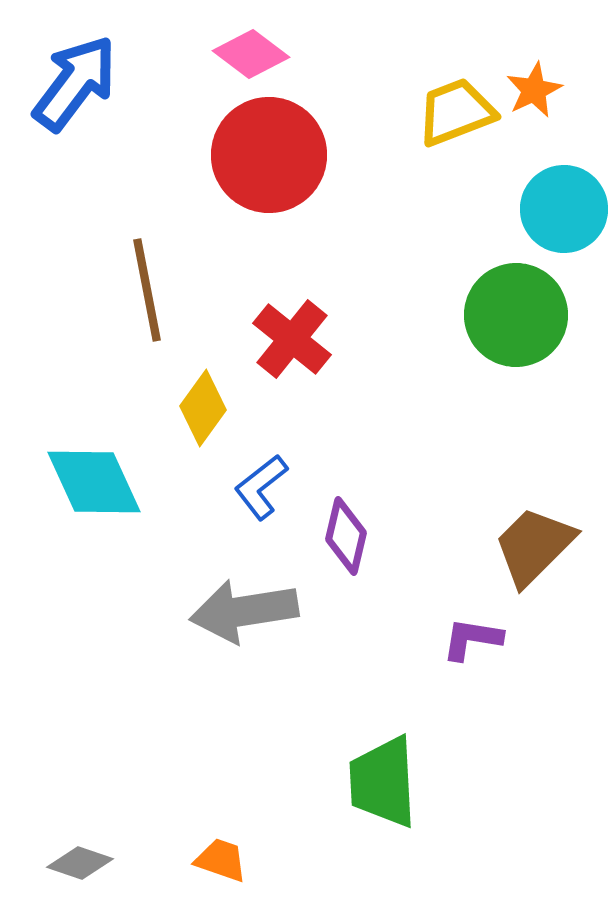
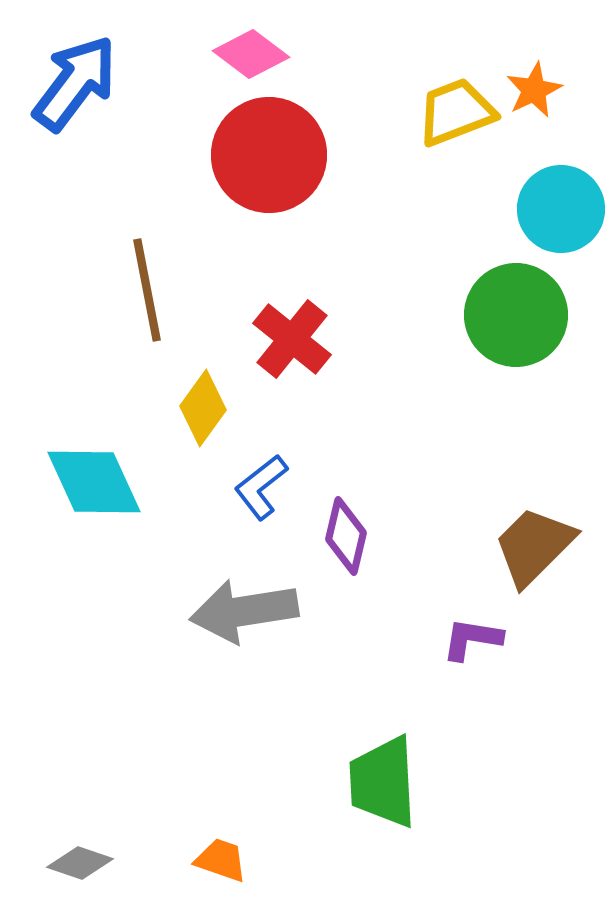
cyan circle: moved 3 px left
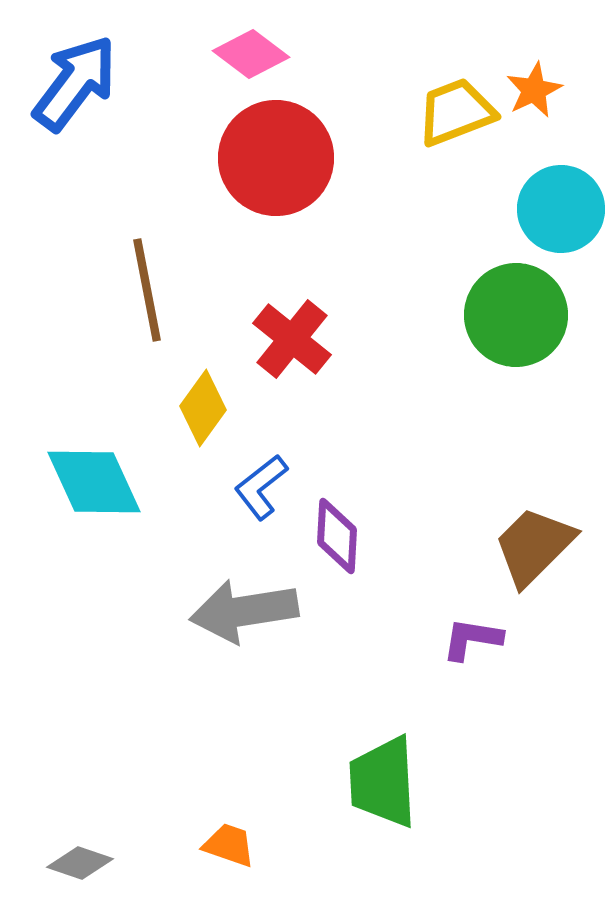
red circle: moved 7 px right, 3 px down
purple diamond: moved 9 px left; rotated 10 degrees counterclockwise
orange trapezoid: moved 8 px right, 15 px up
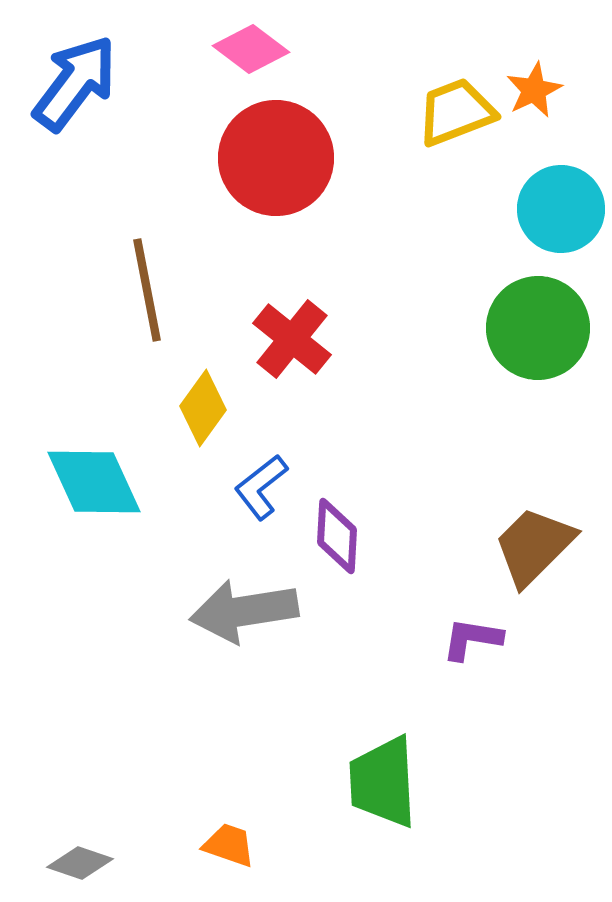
pink diamond: moved 5 px up
green circle: moved 22 px right, 13 px down
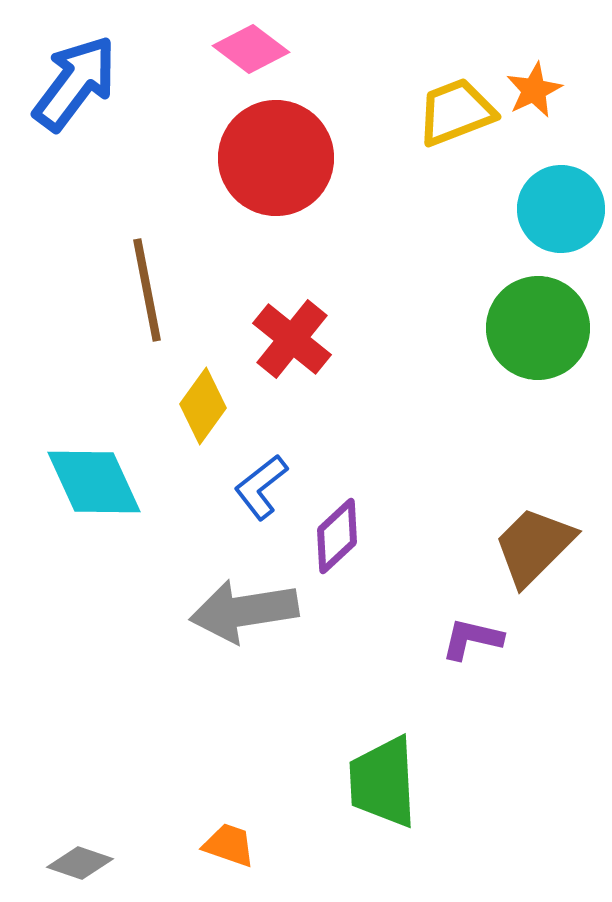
yellow diamond: moved 2 px up
purple diamond: rotated 44 degrees clockwise
purple L-shape: rotated 4 degrees clockwise
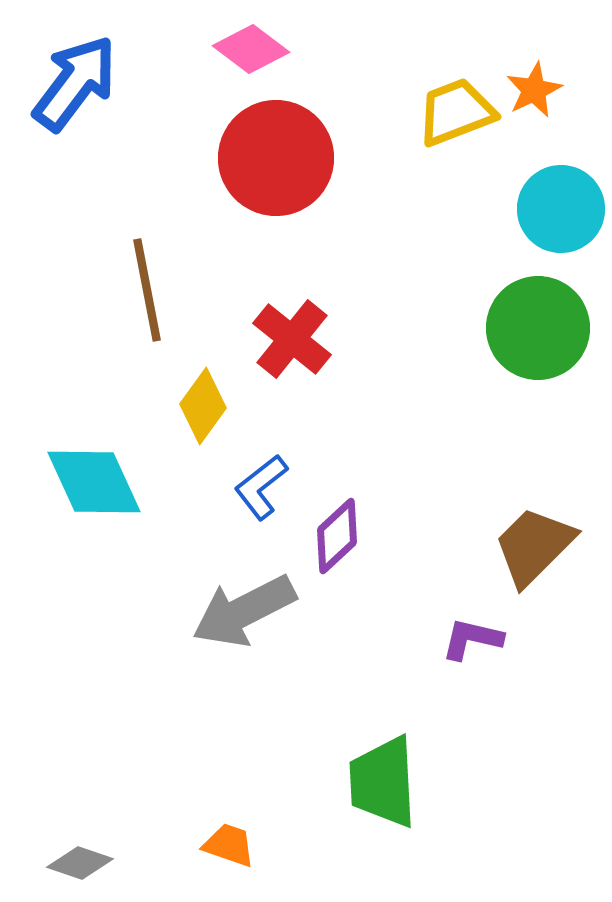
gray arrow: rotated 18 degrees counterclockwise
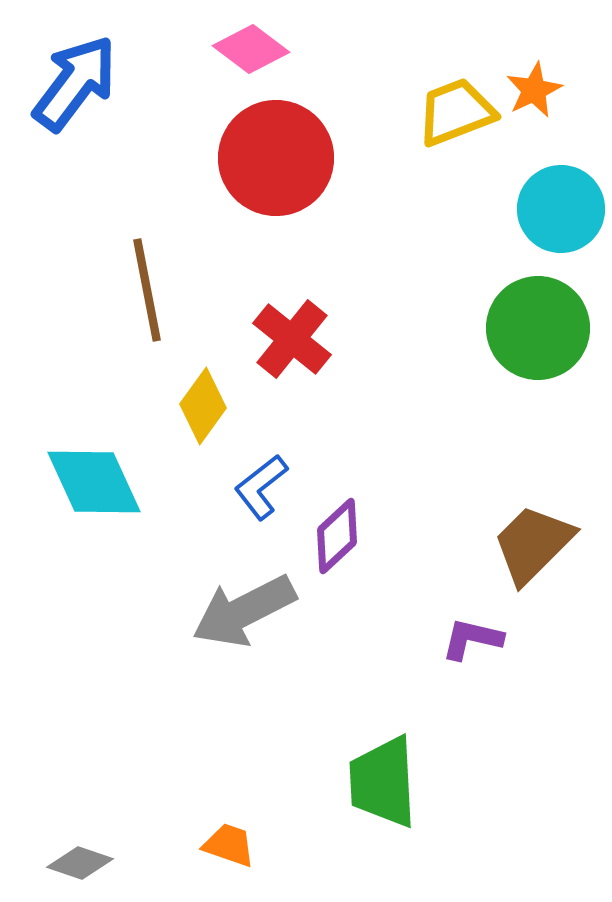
brown trapezoid: moved 1 px left, 2 px up
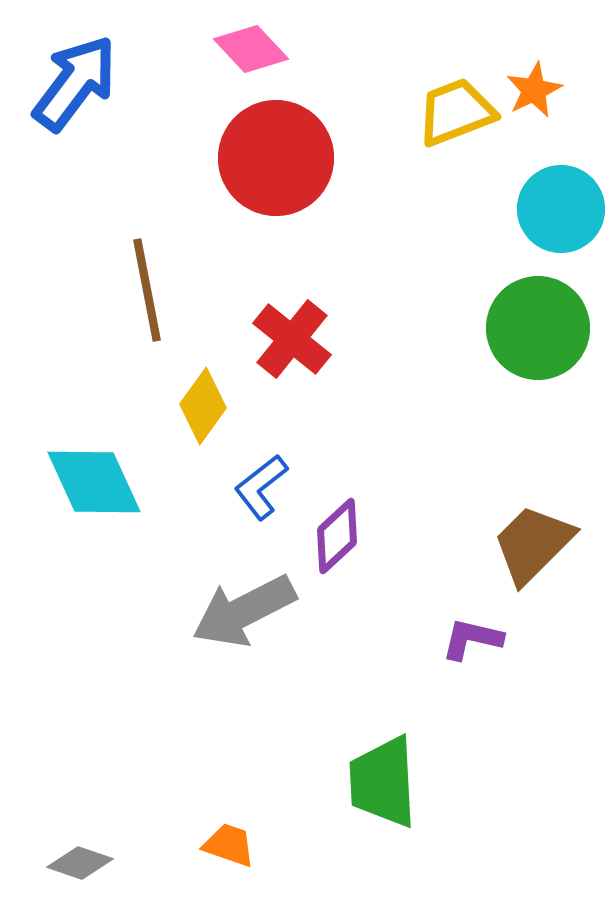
pink diamond: rotated 10 degrees clockwise
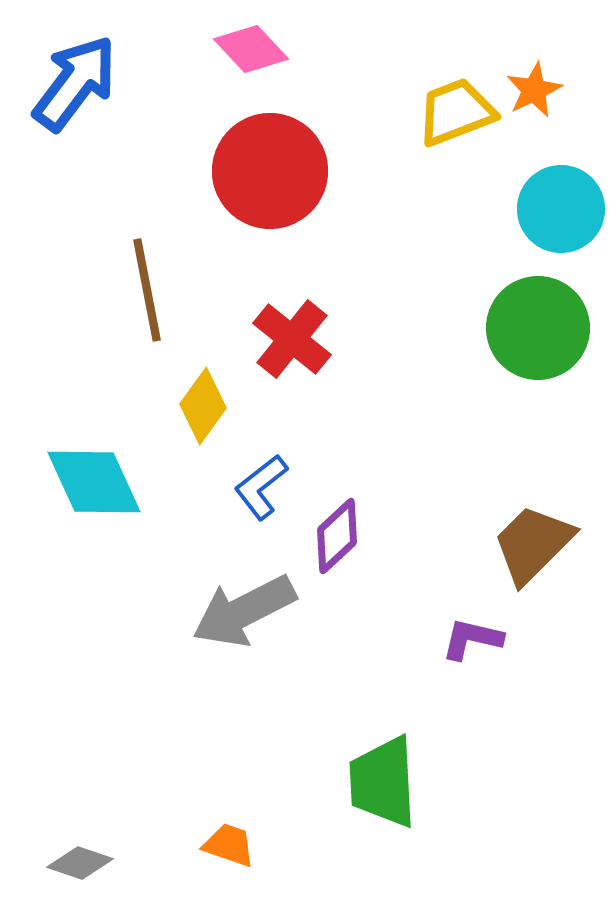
red circle: moved 6 px left, 13 px down
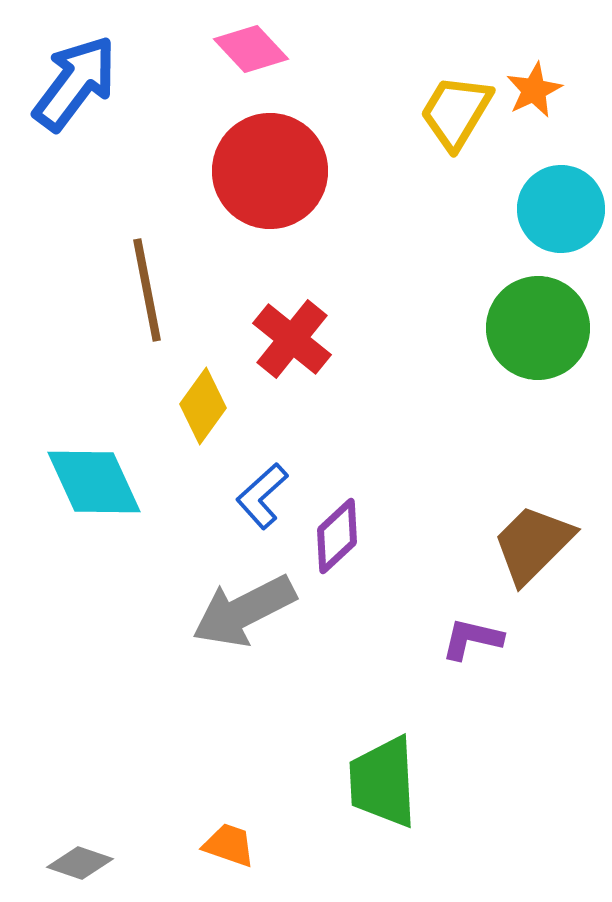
yellow trapezoid: rotated 38 degrees counterclockwise
blue L-shape: moved 1 px right, 9 px down; rotated 4 degrees counterclockwise
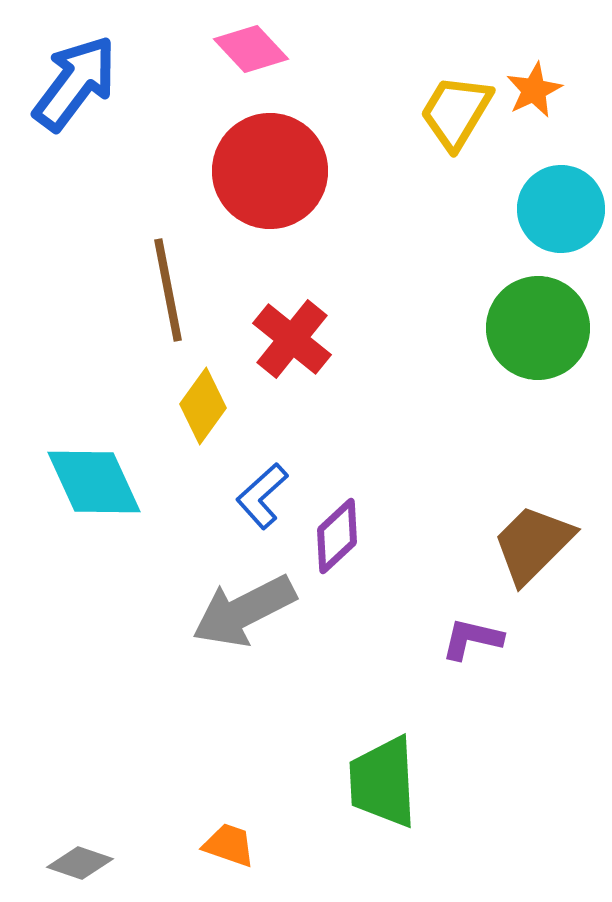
brown line: moved 21 px right
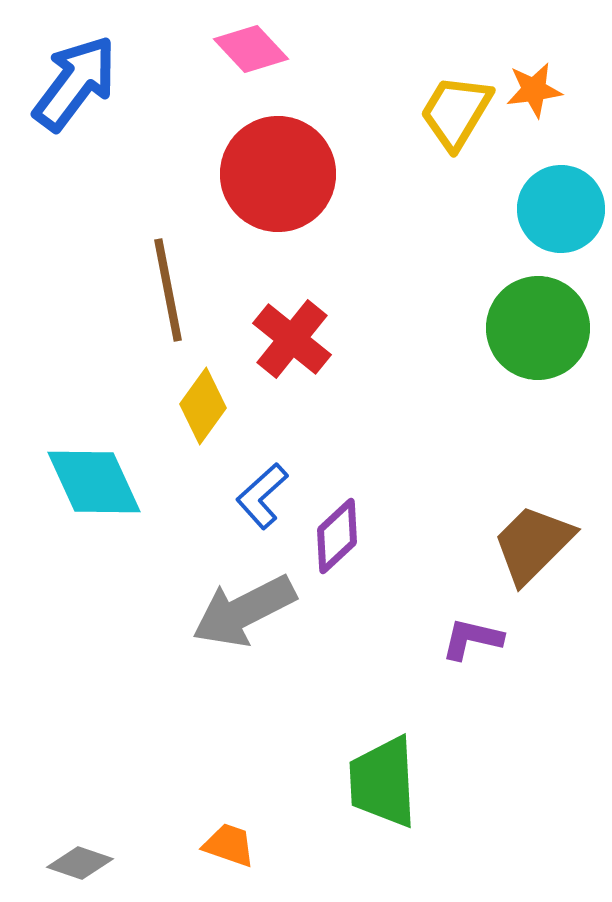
orange star: rotated 18 degrees clockwise
red circle: moved 8 px right, 3 px down
